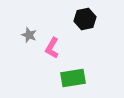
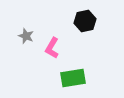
black hexagon: moved 2 px down
gray star: moved 3 px left, 1 px down
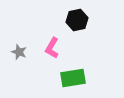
black hexagon: moved 8 px left, 1 px up
gray star: moved 7 px left, 16 px down
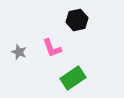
pink L-shape: rotated 50 degrees counterclockwise
green rectangle: rotated 25 degrees counterclockwise
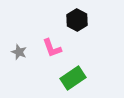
black hexagon: rotated 20 degrees counterclockwise
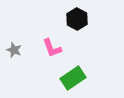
black hexagon: moved 1 px up
gray star: moved 5 px left, 2 px up
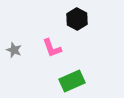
green rectangle: moved 1 px left, 3 px down; rotated 10 degrees clockwise
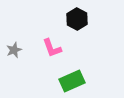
gray star: rotated 28 degrees clockwise
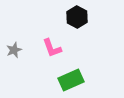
black hexagon: moved 2 px up
green rectangle: moved 1 px left, 1 px up
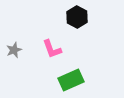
pink L-shape: moved 1 px down
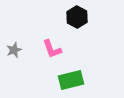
green rectangle: rotated 10 degrees clockwise
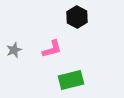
pink L-shape: rotated 85 degrees counterclockwise
